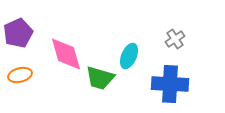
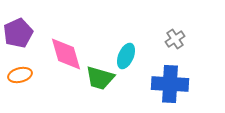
cyan ellipse: moved 3 px left
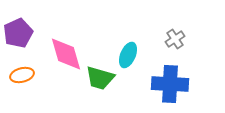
cyan ellipse: moved 2 px right, 1 px up
orange ellipse: moved 2 px right
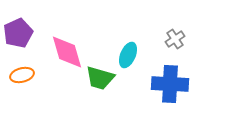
pink diamond: moved 1 px right, 2 px up
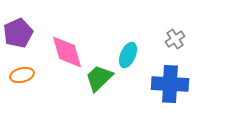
green trapezoid: moved 1 px left; rotated 120 degrees clockwise
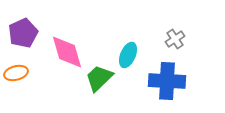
purple pentagon: moved 5 px right
orange ellipse: moved 6 px left, 2 px up
blue cross: moved 3 px left, 3 px up
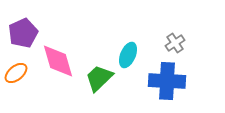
gray cross: moved 4 px down
pink diamond: moved 9 px left, 9 px down
orange ellipse: rotated 25 degrees counterclockwise
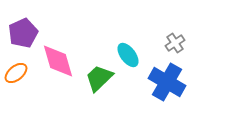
cyan ellipse: rotated 60 degrees counterclockwise
blue cross: moved 1 px down; rotated 27 degrees clockwise
